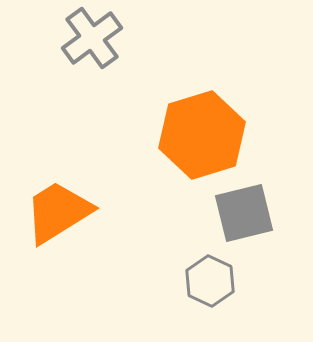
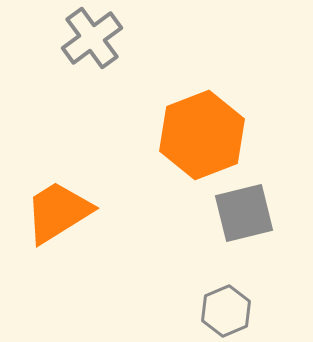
orange hexagon: rotated 4 degrees counterclockwise
gray hexagon: moved 16 px right, 30 px down; rotated 12 degrees clockwise
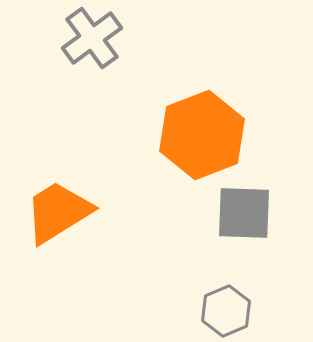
gray square: rotated 16 degrees clockwise
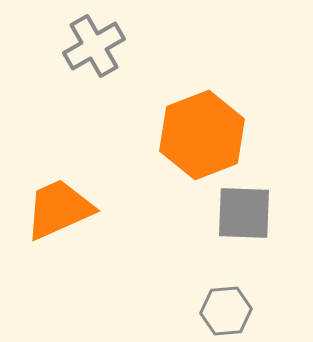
gray cross: moved 2 px right, 8 px down; rotated 6 degrees clockwise
orange trapezoid: moved 1 px right, 3 px up; rotated 8 degrees clockwise
gray hexagon: rotated 18 degrees clockwise
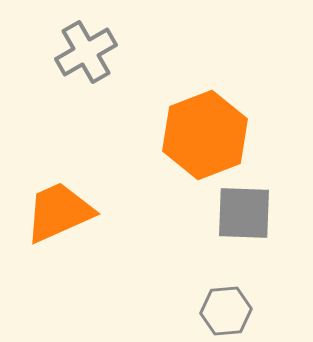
gray cross: moved 8 px left, 6 px down
orange hexagon: moved 3 px right
orange trapezoid: moved 3 px down
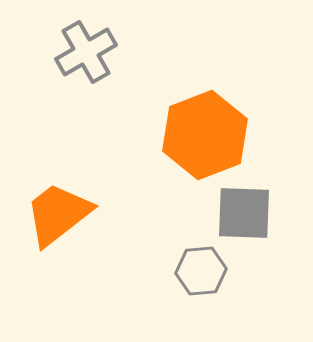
orange trapezoid: moved 1 px left, 2 px down; rotated 14 degrees counterclockwise
gray hexagon: moved 25 px left, 40 px up
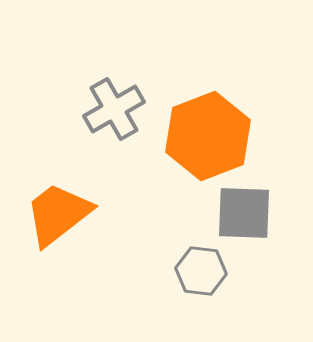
gray cross: moved 28 px right, 57 px down
orange hexagon: moved 3 px right, 1 px down
gray hexagon: rotated 12 degrees clockwise
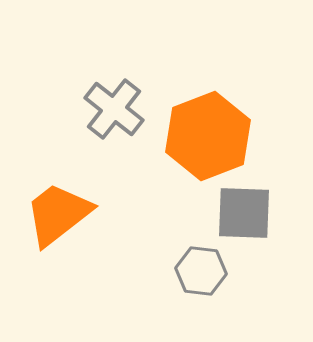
gray cross: rotated 22 degrees counterclockwise
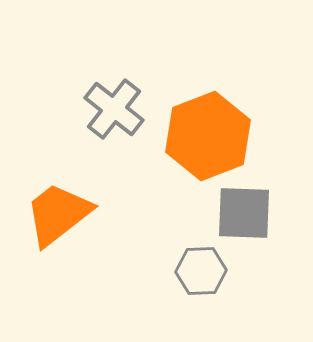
gray hexagon: rotated 9 degrees counterclockwise
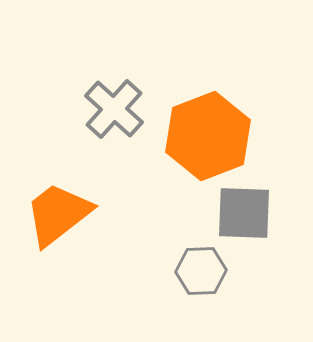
gray cross: rotated 4 degrees clockwise
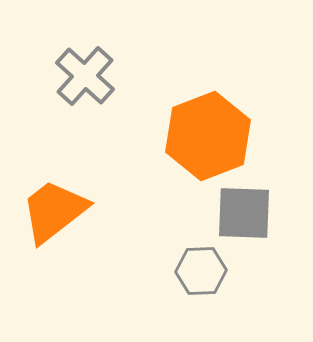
gray cross: moved 29 px left, 33 px up
orange trapezoid: moved 4 px left, 3 px up
